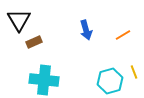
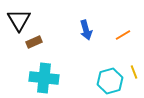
cyan cross: moved 2 px up
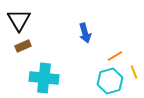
blue arrow: moved 1 px left, 3 px down
orange line: moved 8 px left, 21 px down
brown rectangle: moved 11 px left, 4 px down
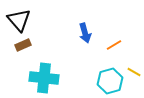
black triangle: rotated 10 degrees counterclockwise
brown rectangle: moved 1 px up
orange line: moved 1 px left, 11 px up
yellow line: rotated 40 degrees counterclockwise
